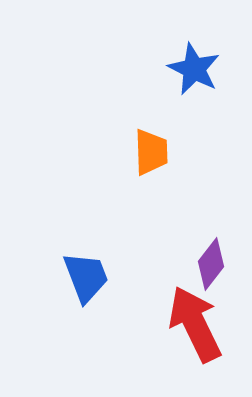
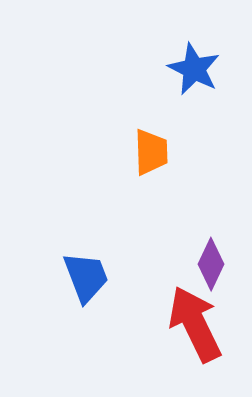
purple diamond: rotated 12 degrees counterclockwise
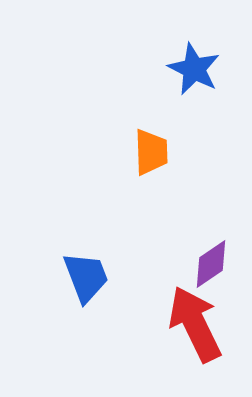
purple diamond: rotated 30 degrees clockwise
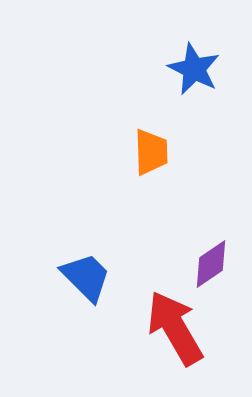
blue trapezoid: rotated 24 degrees counterclockwise
red arrow: moved 20 px left, 4 px down; rotated 4 degrees counterclockwise
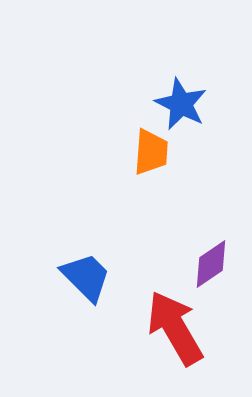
blue star: moved 13 px left, 35 px down
orange trapezoid: rotated 6 degrees clockwise
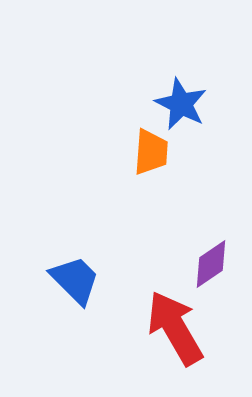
blue trapezoid: moved 11 px left, 3 px down
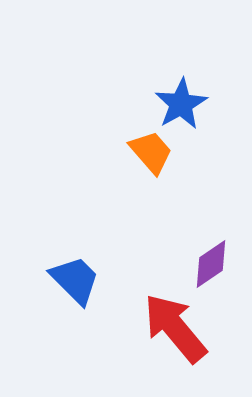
blue star: rotated 16 degrees clockwise
orange trapezoid: rotated 45 degrees counterclockwise
red arrow: rotated 10 degrees counterclockwise
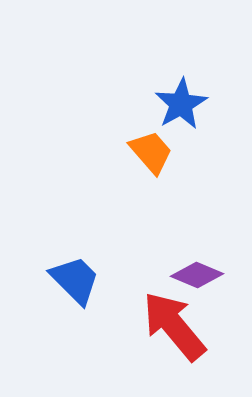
purple diamond: moved 14 px left, 11 px down; rotated 57 degrees clockwise
red arrow: moved 1 px left, 2 px up
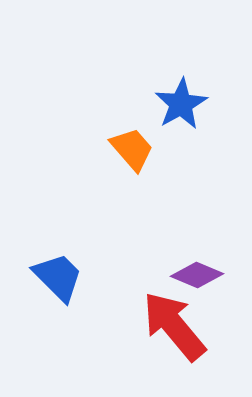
orange trapezoid: moved 19 px left, 3 px up
blue trapezoid: moved 17 px left, 3 px up
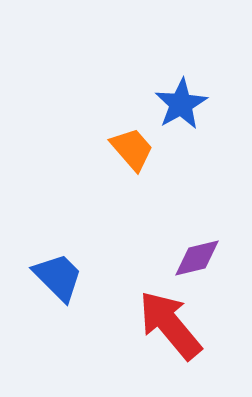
purple diamond: moved 17 px up; rotated 36 degrees counterclockwise
red arrow: moved 4 px left, 1 px up
